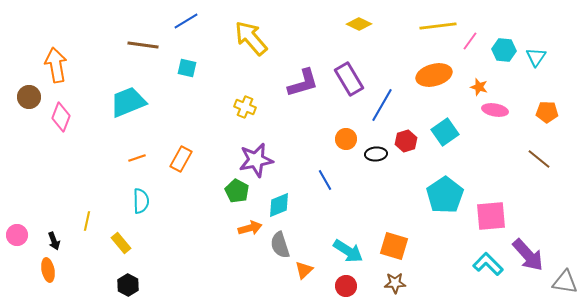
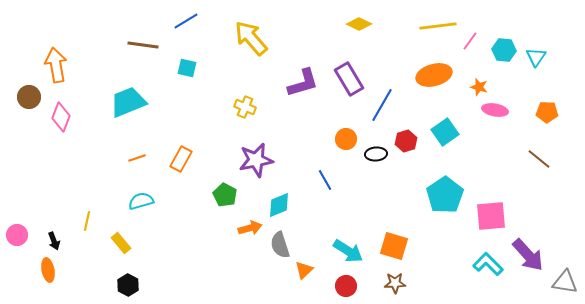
green pentagon at (237, 191): moved 12 px left, 4 px down
cyan semicircle at (141, 201): rotated 105 degrees counterclockwise
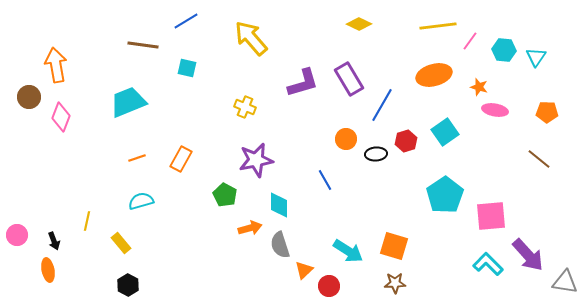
cyan diamond at (279, 205): rotated 68 degrees counterclockwise
red circle at (346, 286): moved 17 px left
